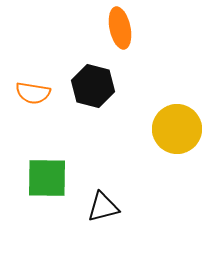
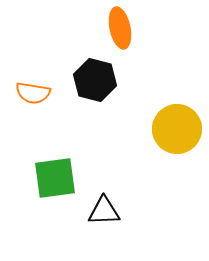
black hexagon: moved 2 px right, 6 px up
green square: moved 8 px right; rotated 9 degrees counterclockwise
black triangle: moved 1 px right, 4 px down; rotated 12 degrees clockwise
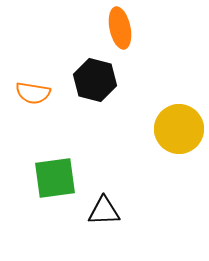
yellow circle: moved 2 px right
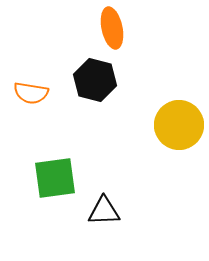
orange ellipse: moved 8 px left
orange semicircle: moved 2 px left
yellow circle: moved 4 px up
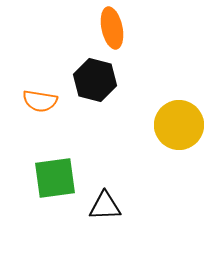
orange semicircle: moved 9 px right, 8 px down
black triangle: moved 1 px right, 5 px up
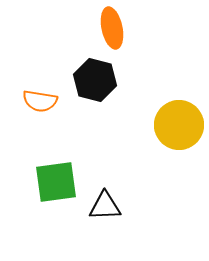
green square: moved 1 px right, 4 px down
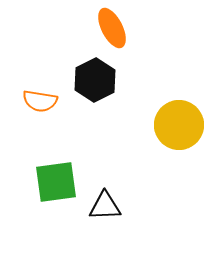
orange ellipse: rotated 15 degrees counterclockwise
black hexagon: rotated 18 degrees clockwise
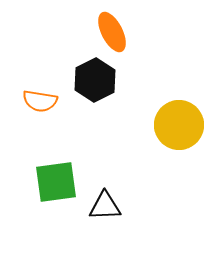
orange ellipse: moved 4 px down
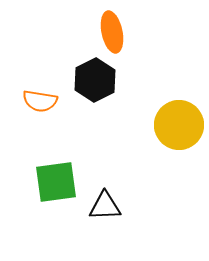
orange ellipse: rotated 15 degrees clockwise
